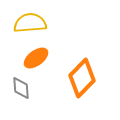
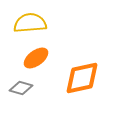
orange diamond: rotated 33 degrees clockwise
gray diamond: rotated 70 degrees counterclockwise
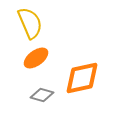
yellow semicircle: rotated 72 degrees clockwise
gray diamond: moved 21 px right, 7 px down
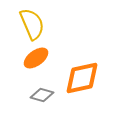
yellow semicircle: moved 2 px right, 1 px down
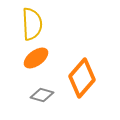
yellow semicircle: rotated 20 degrees clockwise
orange diamond: rotated 36 degrees counterclockwise
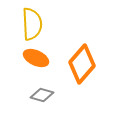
orange ellipse: rotated 60 degrees clockwise
orange diamond: moved 14 px up
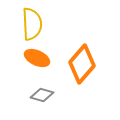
orange ellipse: moved 1 px right
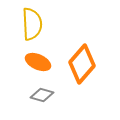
orange ellipse: moved 1 px right, 4 px down
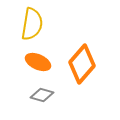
yellow semicircle: rotated 12 degrees clockwise
